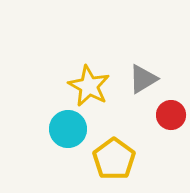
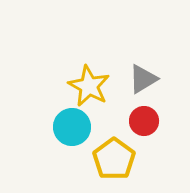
red circle: moved 27 px left, 6 px down
cyan circle: moved 4 px right, 2 px up
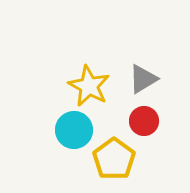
cyan circle: moved 2 px right, 3 px down
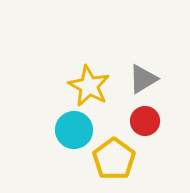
red circle: moved 1 px right
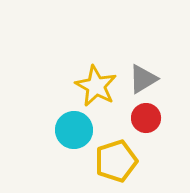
yellow star: moved 7 px right
red circle: moved 1 px right, 3 px up
yellow pentagon: moved 2 px right, 2 px down; rotated 18 degrees clockwise
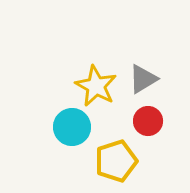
red circle: moved 2 px right, 3 px down
cyan circle: moved 2 px left, 3 px up
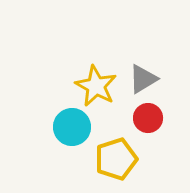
red circle: moved 3 px up
yellow pentagon: moved 2 px up
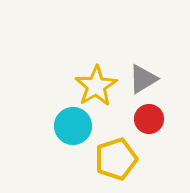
yellow star: rotated 12 degrees clockwise
red circle: moved 1 px right, 1 px down
cyan circle: moved 1 px right, 1 px up
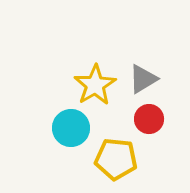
yellow star: moved 1 px left, 1 px up
cyan circle: moved 2 px left, 2 px down
yellow pentagon: rotated 24 degrees clockwise
